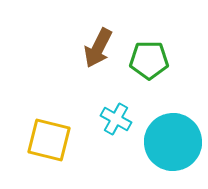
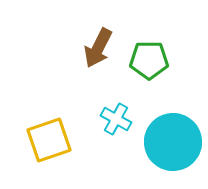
yellow square: rotated 33 degrees counterclockwise
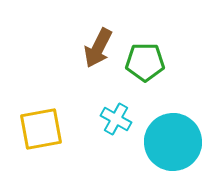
green pentagon: moved 4 px left, 2 px down
yellow square: moved 8 px left, 11 px up; rotated 9 degrees clockwise
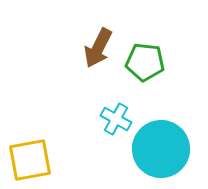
green pentagon: rotated 6 degrees clockwise
yellow square: moved 11 px left, 31 px down
cyan circle: moved 12 px left, 7 px down
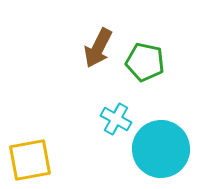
green pentagon: rotated 6 degrees clockwise
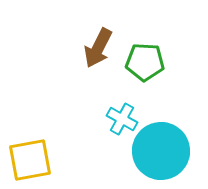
green pentagon: rotated 9 degrees counterclockwise
cyan cross: moved 6 px right
cyan circle: moved 2 px down
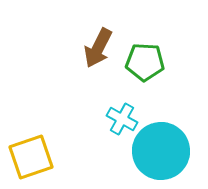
yellow square: moved 1 px right, 3 px up; rotated 9 degrees counterclockwise
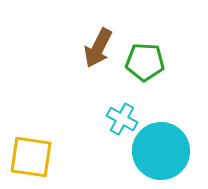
yellow square: rotated 27 degrees clockwise
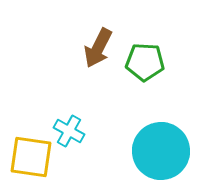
cyan cross: moved 53 px left, 12 px down
